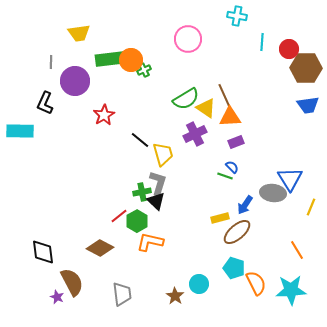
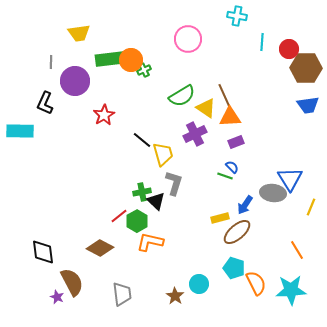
green semicircle at (186, 99): moved 4 px left, 3 px up
black line at (140, 140): moved 2 px right
gray L-shape at (158, 183): moved 16 px right
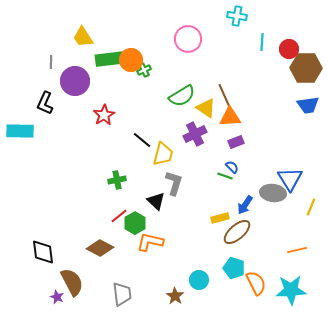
yellow trapezoid at (79, 33): moved 4 px right, 4 px down; rotated 65 degrees clockwise
yellow trapezoid at (163, 154): rotated 30 degrees clockwise
green cross at (142, 192): moved 25 px left, 12 px up
green hexagon at (137, 221): moved 2 px left, 2 px down
orange line at (297, 250): rotated 72 degrees counterclockwise
cyan circle at (199, 284): moved 4 px up
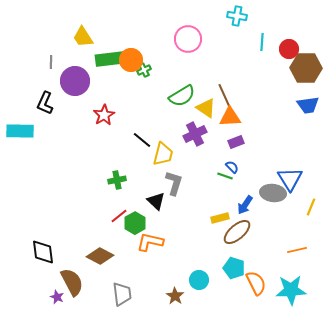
brown diamond at (100, 248): moved 8 px down
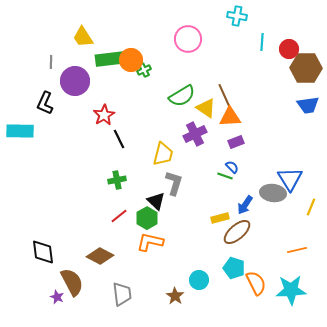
black line at (142, 140): moved 23 px left, 1 px up; rotated 24 degrees clockwise
green hexagon at (135, 223): moved 12 px right, 5 px up
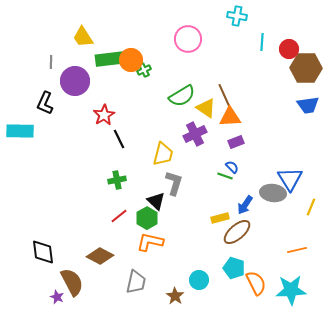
gray trapezoid at (122, 294): moved 14 px right, 12 px up; rotated 20 degrees clockwise
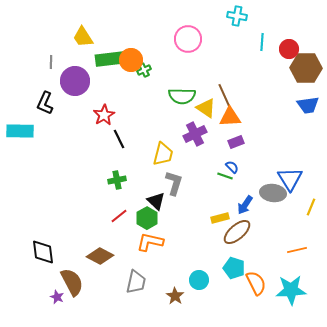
green semicircle at (182, 96): rotated 32 degrees clockwise
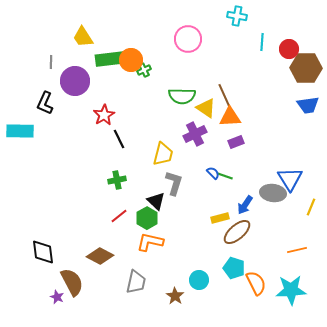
blue semicircle at (232, 167): moved 19 px left, 6 px down
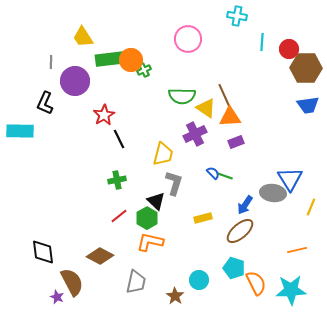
yellow rectangle at (220, 218): moved 17 px left
brown ellipse at (237, 232): moved 3 px right, 1 px up
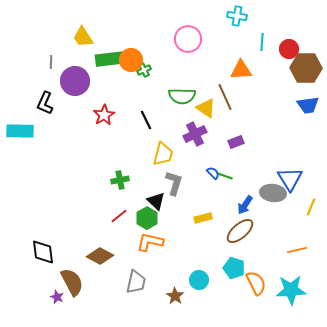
orange triangle at (230, 117): moved 11 px right, 47 px up
black line at (119, 139): moved 27 px right, 19 px up
green cross at (117, 180): moved 3 px right
